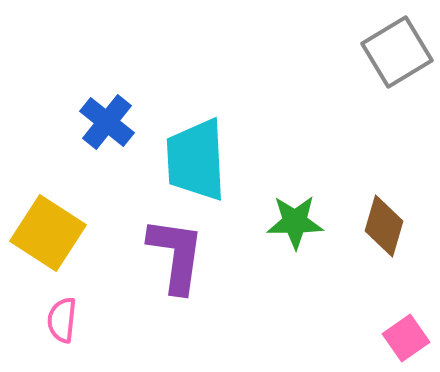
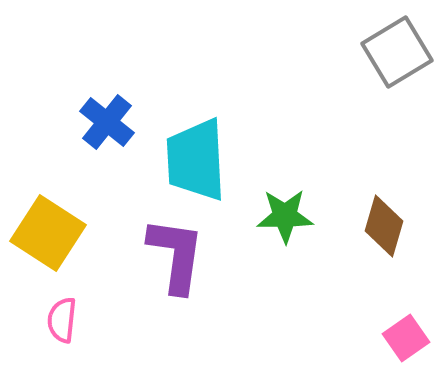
green star: moved 10 px left, 6 px up
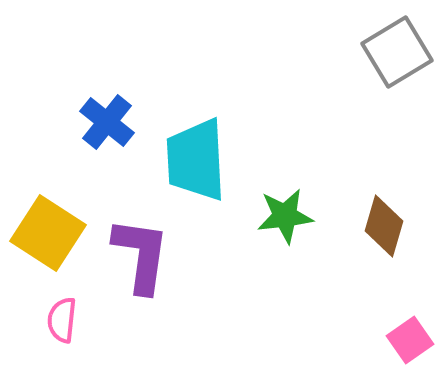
green star: rotated 6 degrees counterclockwise
purple L-shape: moved 35 px left
pink square: moved 4 px right, 2 px down
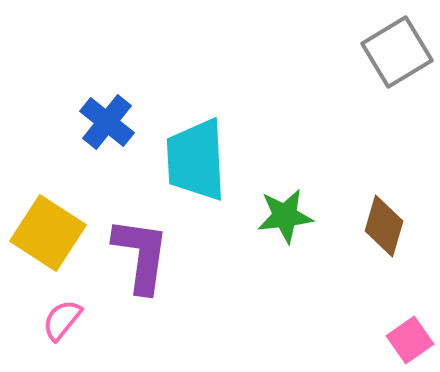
pink semicircle: rotated 33 degrees clockwise
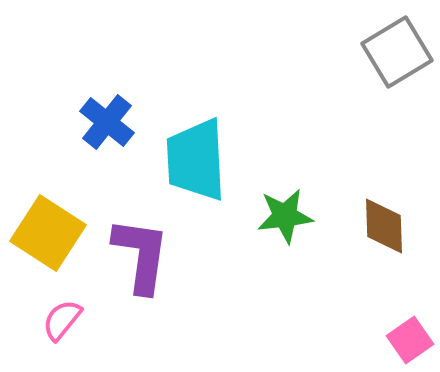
brown diamond: rotated 18 degrees counterclockwise
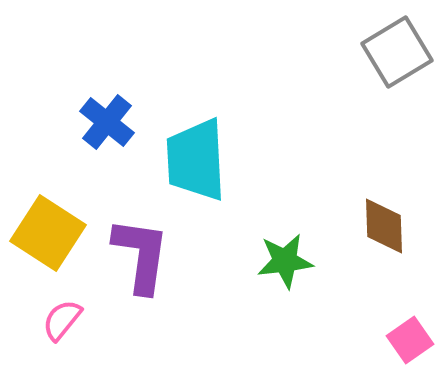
green star: moved 45 px down
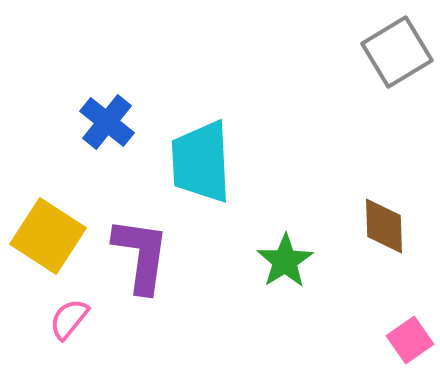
cyan trapezoid: moved 5 px right, 2 px down
yellow square: moved 3 px down
green star: rotated 26 degrees counterclockwise
pink semicircle: moved 7 px right, 1 px up
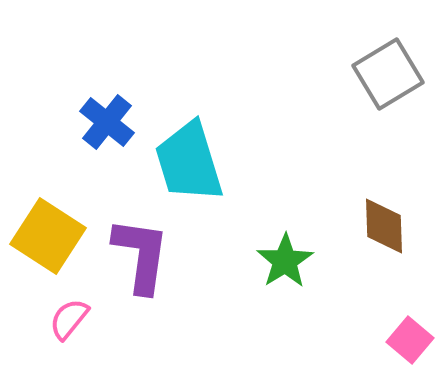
gray square: moved 9 px left, 22 px down
cyan trapezoid: moved 12 px left; rotated 14 degrees counterclockwise
pink square: rotated 15 degrees counterclockwise
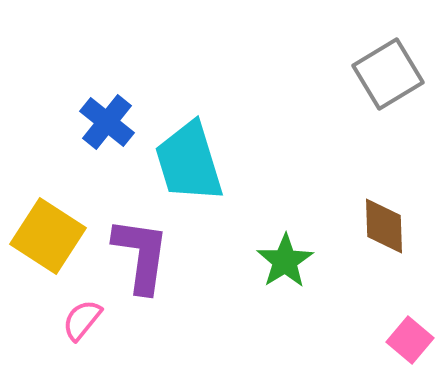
pink semicircle: moved 13 px right, 1 px down
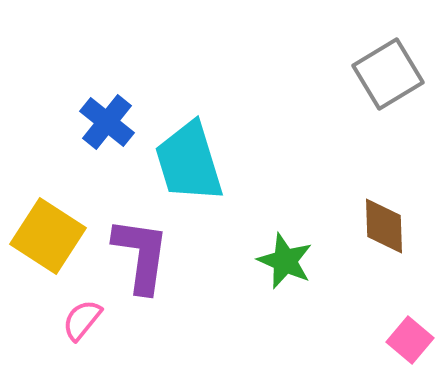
green star: rotated 16 degrees counterclockwise
